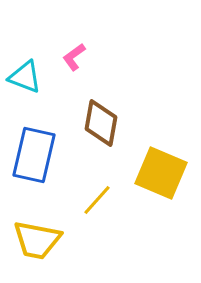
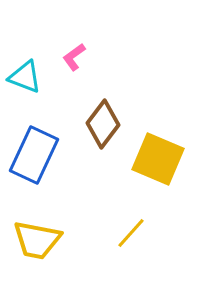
brown diamond: moved 2 px right, 1 px down; rotated 27 degrees clockwise
blue rectangle: rotated 12 degrees clockwise
yellow square: moved 3 px left, 14 px up
yellow line: moved 34 px right, 33 px down
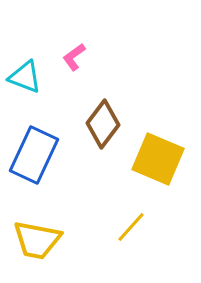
yellow line: moved 6 px up
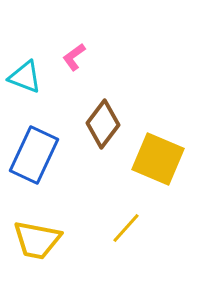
yellow line: moved 5 px left, 1 px down
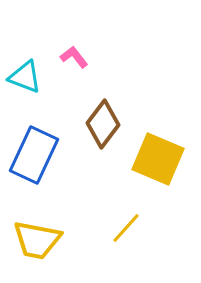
pink L-shape: rotated 88 degrees clockwise
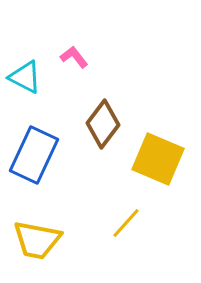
cyan triangle: rotated 6 degrees clockwise
yellow line: moved 5 px up
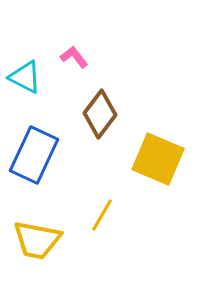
brown diamond: moved 3 px left, 10 px up
yellow line: moved 24 px left, 8 px up; rotated 12 degrees counterclockwise
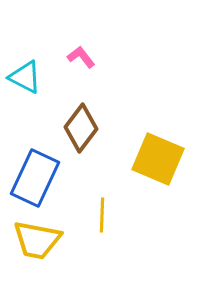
pink L-shape: moved 7 px right
brown diamond: moved 19 px left, 14 px down
blue rectangle: moved 1 px right, 23 px down
yellow line: rotated 28 degrees counterclockwise
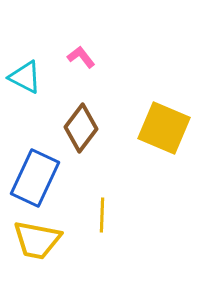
yellow square: moved 6 px right, 31 px up
